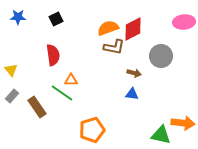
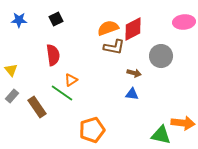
blue star: moved 1 px right, 3 px down
orange triangle: rotated 32 degrees counterclockwise
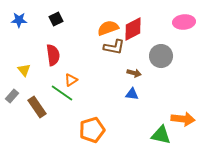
yellow triangle: moved 13 px right
orange arrow: moved 4 px up
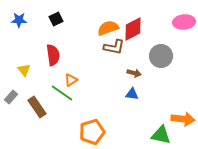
gray rectangle: moved 1 px left, 1 px down
orange pentagon: moved 2 px down
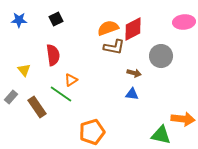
green line: moved 1 px left, 1 px down
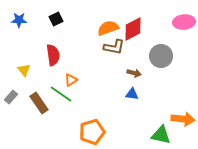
brown rectangle: moved 2 px right, 4 px up
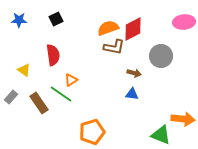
yellow triangle: rotated 16 degrees counterclockwise
green triangle: rotated 10 degrees clockwise
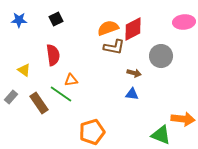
orange triangle: rotated 24 degrees clockwise
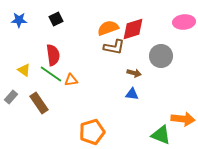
red diamond: rotated 10 degrees clockwise
green line: moved 10 px left, 20 px up
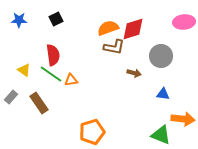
blue triangle: moved 31 px right
